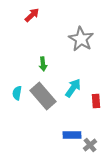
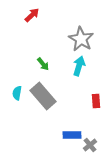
green arrow: rotated 32 degrees counterclockwise
cyan arrow: moved 6 px right, 22 px up; rotated 18 degrees counterclockwise
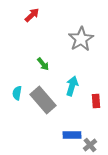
gray star: rotated 10 degrees clockwise
cyan arrow: moved 7 px left, 20 px down
gray rectangle: moved 4 px down
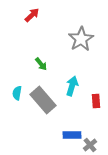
green arrow: moved 2 px left
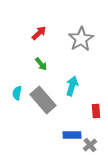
red arrow: moved 7 px right, 18 px down
red rectangle: moved 10 px down
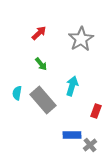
red rectangle: rotated 24 degrees clockwise
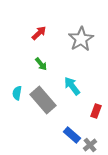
cyan arrow: rotated 54 degrees counterclockwise
blue rectangle: rotated 42 degrees clockwise
